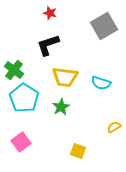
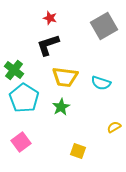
red star: moved 5 px down
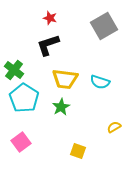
yellow trapezoid: moved 2 px down
cyan semicircle: moved 1 px left, 1 px up
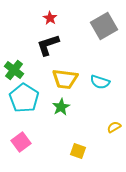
red star: rotated 16 degrees clockwise
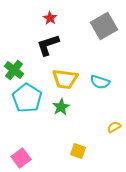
cyan pentagon: moved 3 px right
pink square: moved 16 px down
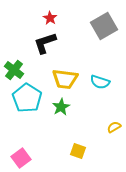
black L-shape: moved 3 px left, 2 px up
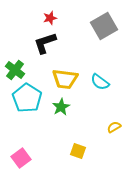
red star: rotated 24 degrees clockwise
green cross: moved 1 px right
cyan semicircle: rotated 18 degrees clockwise
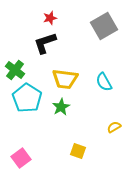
cyan semicircle: moved 4 px right; rotated 24 degrees clockwise
